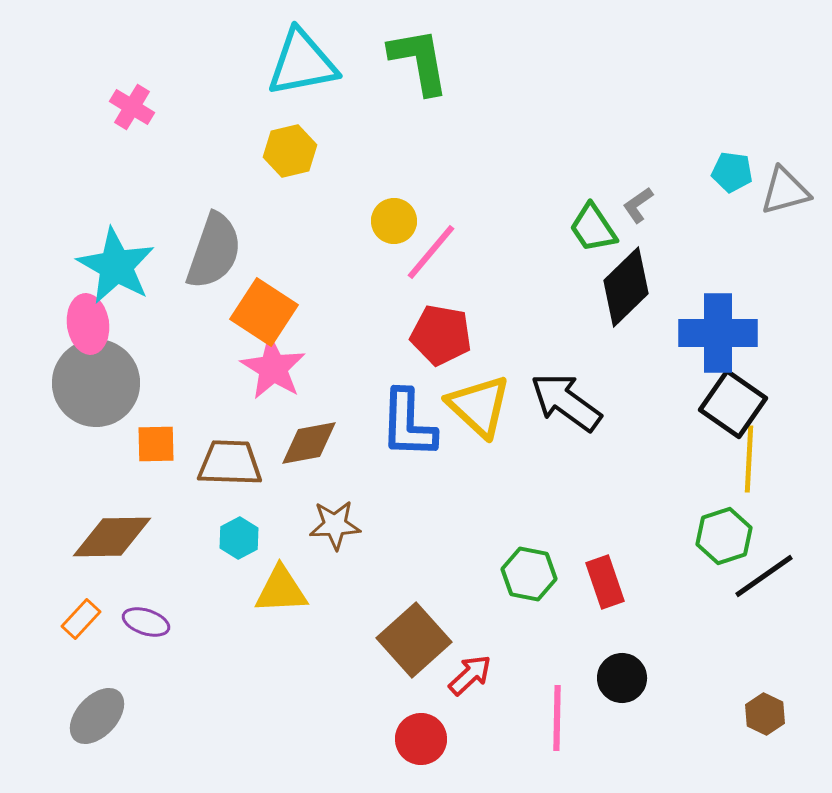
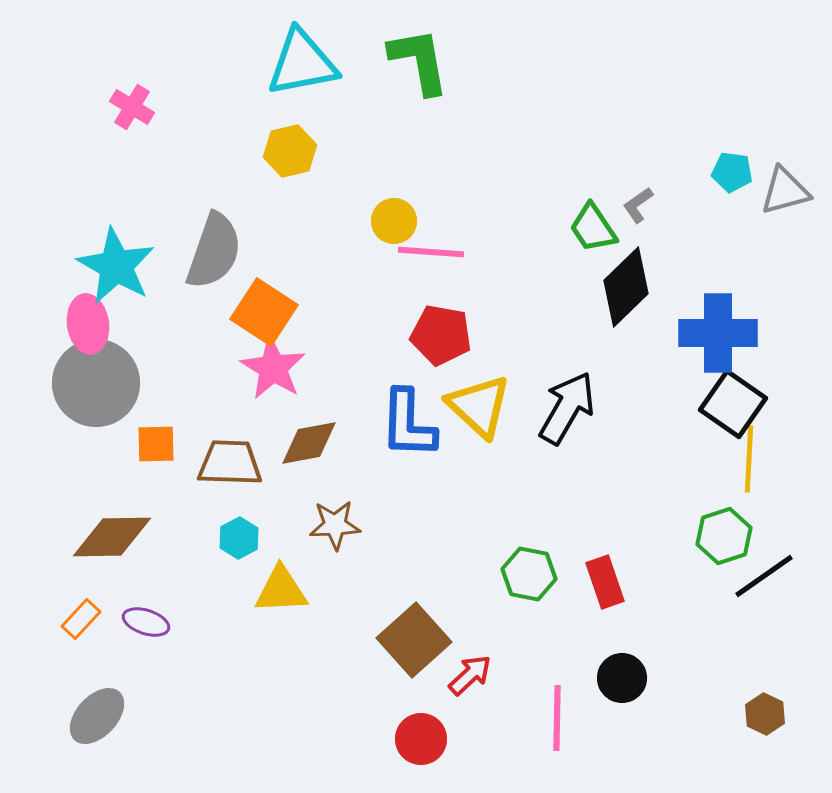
pink line at (431, 252): rotated 54 degrees clockwise
black arrow at (566, 402): moved 1 px right, 6 px down; rotated 84 degrees clockwise
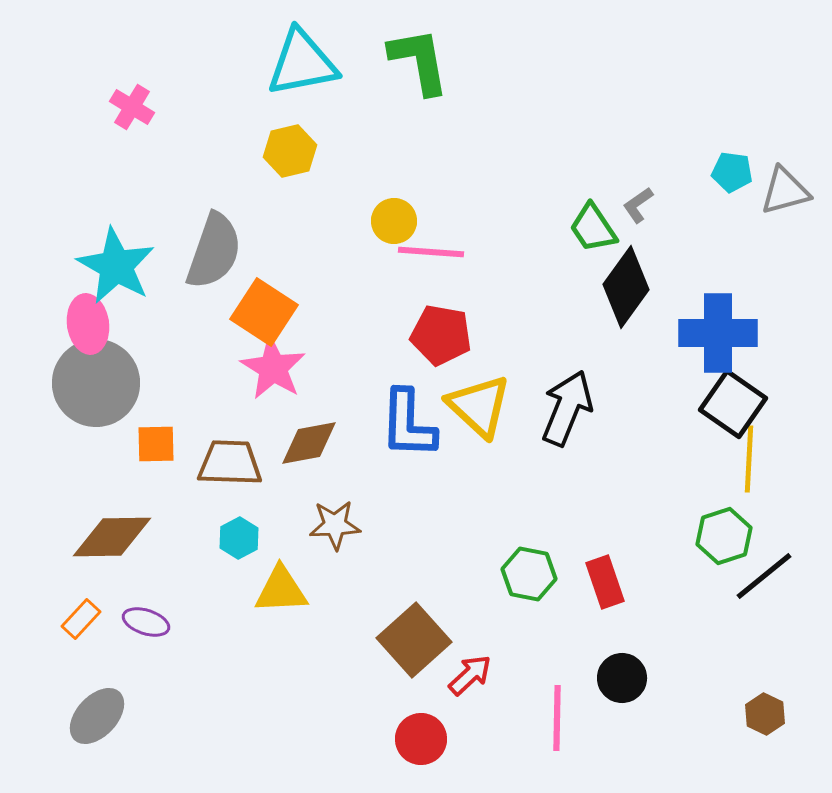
black diamond at (626, 287): rotated 10 degrees counterclockwise
black arrow at (567, 408): rotated 8 degrees counterclockwise
black line at (764, 576): rotated 4 degrees counterclockwise
